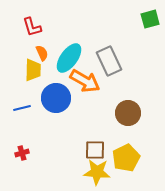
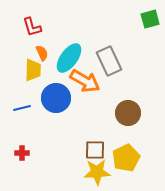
red cross: rotated 16 degrees clockwise
yellow star: rotated 8 degrees counterclockwise
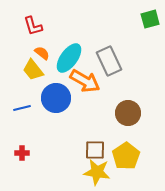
red L-shape: moved 1 px right, 1 px up
orange semicircle: rotated 28 degrees counterclockwise
yellow trapezoid: rotated 140 degrees clockwise
yellow pentagon: moved 2 px up; rotated 8 degrees counterclockwise
yellow star: rotated 12 degrees clockwise
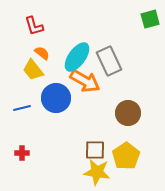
red L-shape: moved 1 px right
cyan ellipse: moved 8 px right, 1 px up
